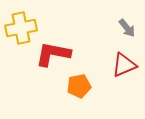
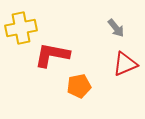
gray arrow: moved 11 px left
red L-shape: moved 1 px left, 1 px down
red triangle: moved 1 px right, 1 px up
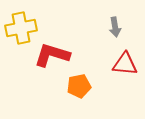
gray arrow: moved 1 px left, 1 px up; rotated 30 degrees clockwise
red L-shape: rotated 6 degrees clockwise
red triangle: rotated 28 degrees clockwise
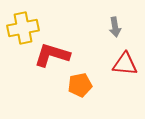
yellow cross: moved 2 px right
orange pentagon: moved 1 px right, 1 px up
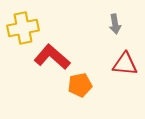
gray arrow: moved 3 px up
red L-shape: moved 2 px down; rotated 24 degrees clockwise
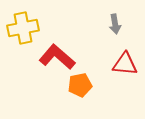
red L-shape: moved 5 px right
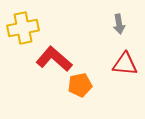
gray arrow: moved 4 px right
red L-shape: moved 3 px left, 2 px down
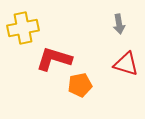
red L-shape: rotated 24 degrees counterclockwise
red triangle: moved 1 px right; rotated 12 degrees clockwise
